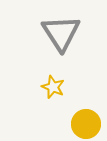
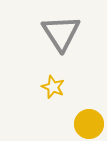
yellow circle: moved 3 px right
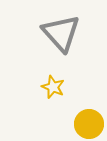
gray triangle: rotated 9 degrees counterclockwise
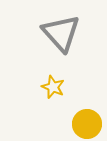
yellow circle: moved 2 px left
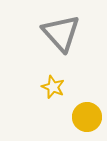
yellow circle: moved 7 px up
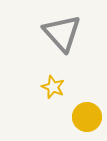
gray triangle: moved 1 px right
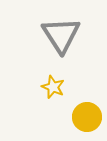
gray triangle: moved 1 px left, 2 px down; rotated 9 degrees clockwise
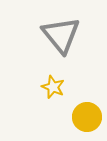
gray triangle: rotated 6 degrees counterclockwise
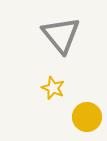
yellow star: moved 1 px down
